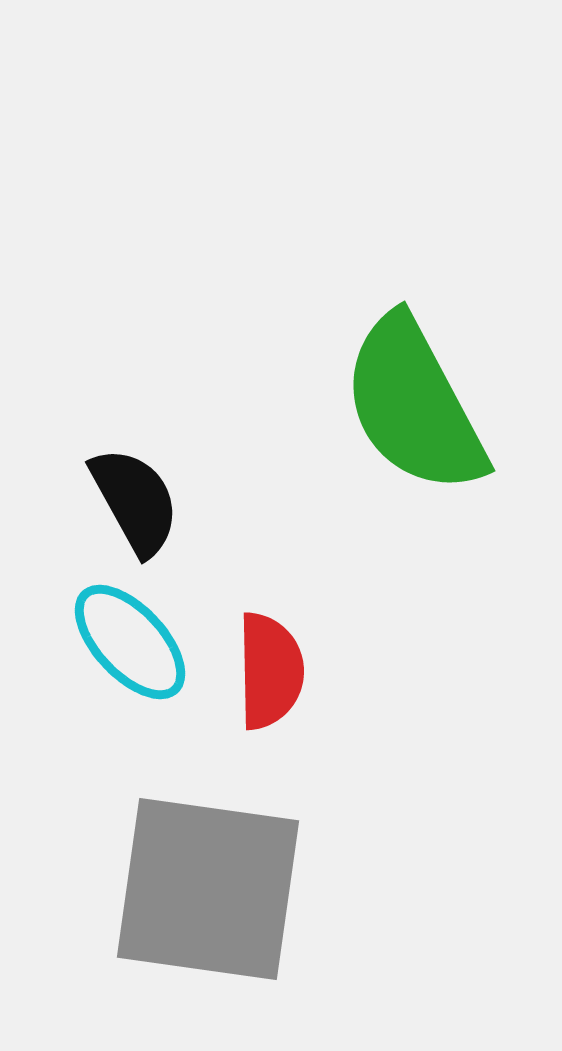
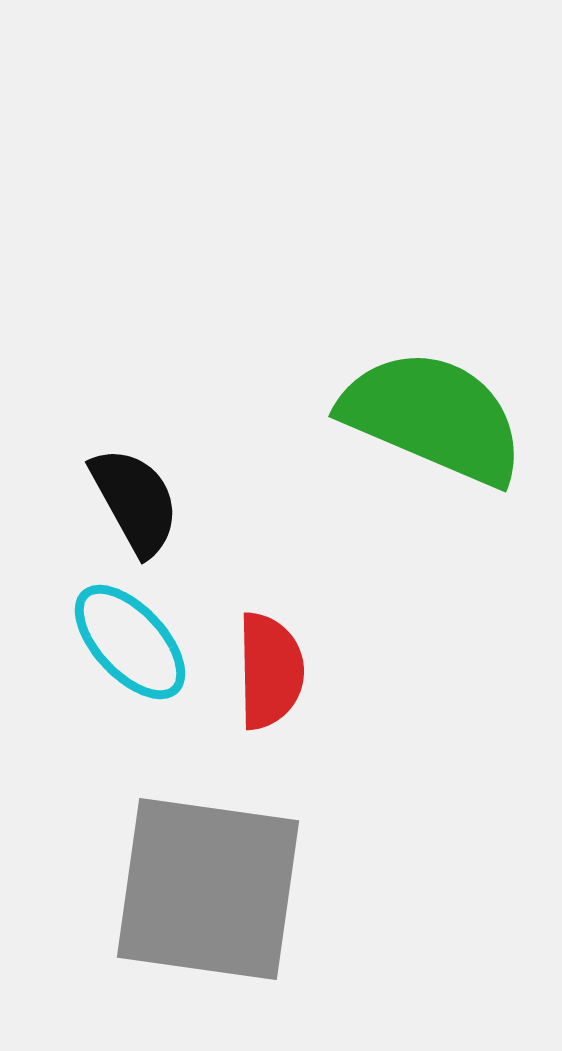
green semicircle: moved 19 px right, 12 px down; rotated 141 degrees clockwise
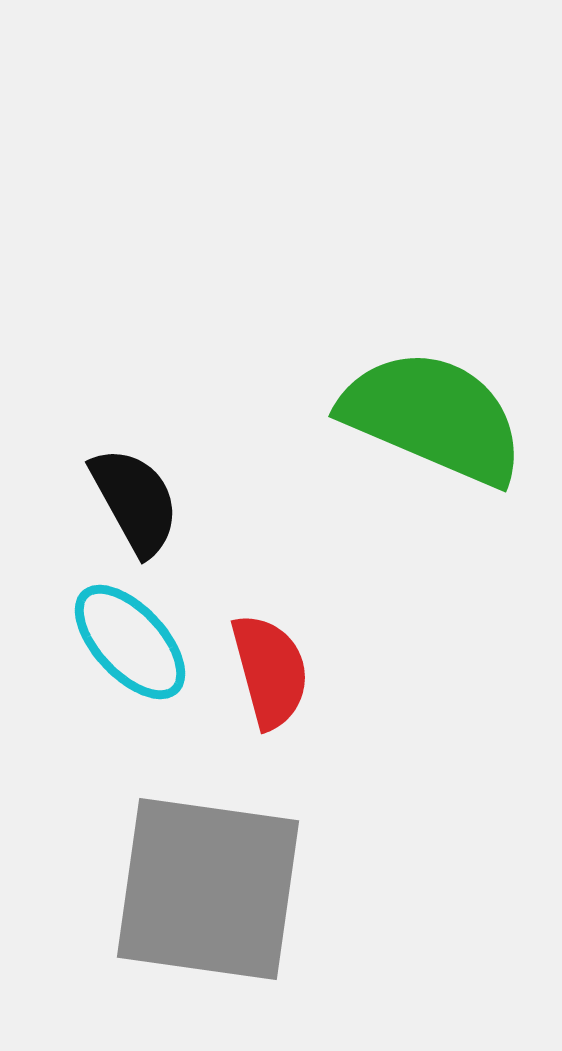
red semicircle: rotated 14 degrees counterclockwise
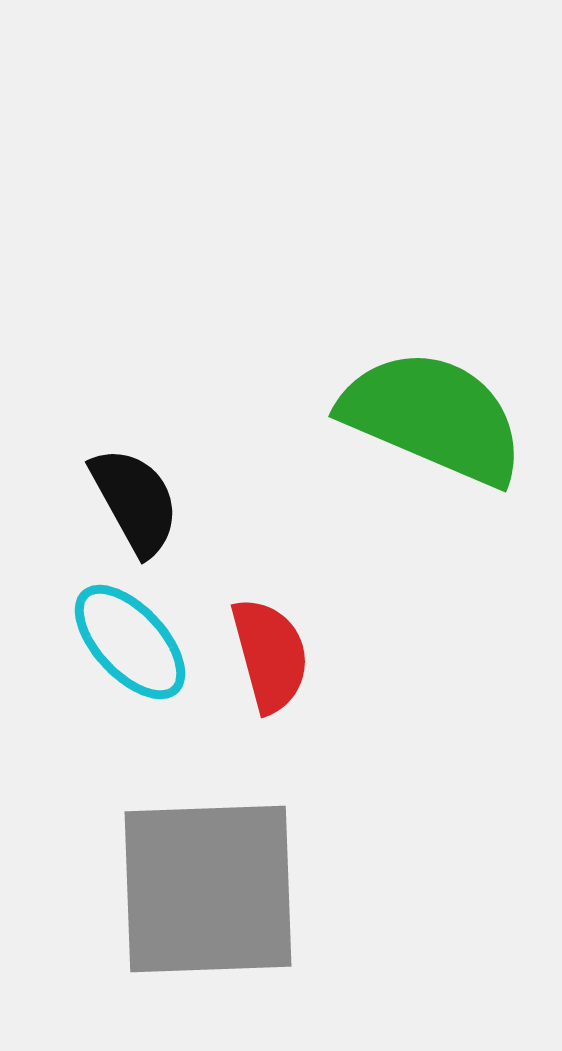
red semicircle: moved 16 px up
gray square: rotated 10 degrees counterclockwise
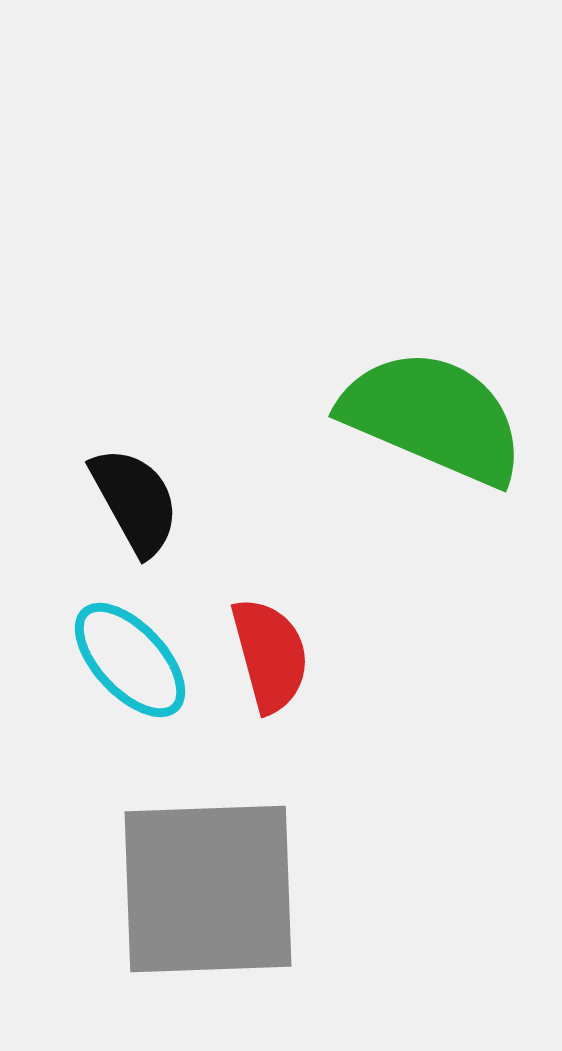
cyan ellipse: moved 18 px down
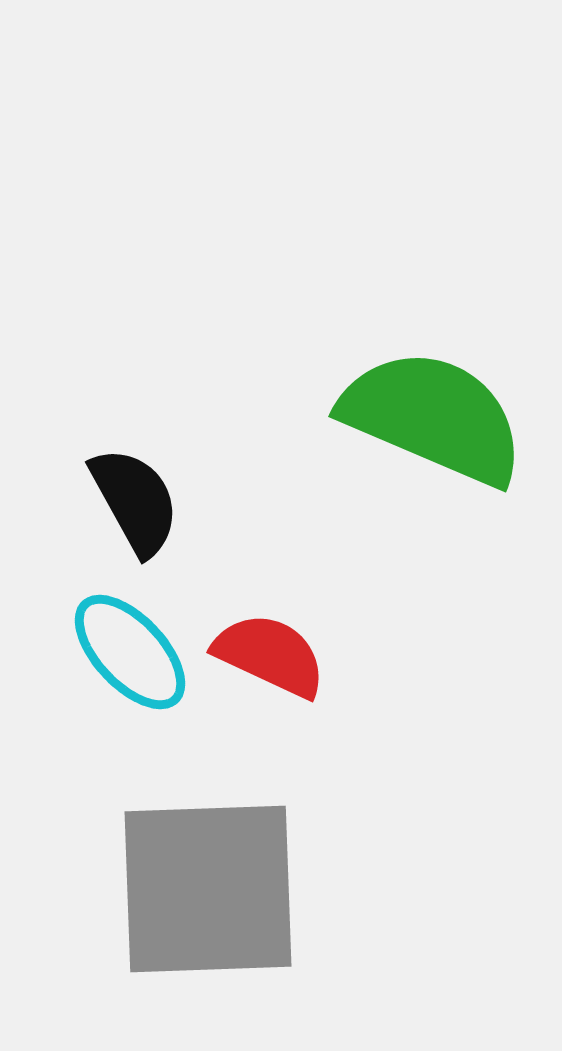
red semicircle: rotated 50 degrees counterclockwise
cyan ellipse: moved 8 px up
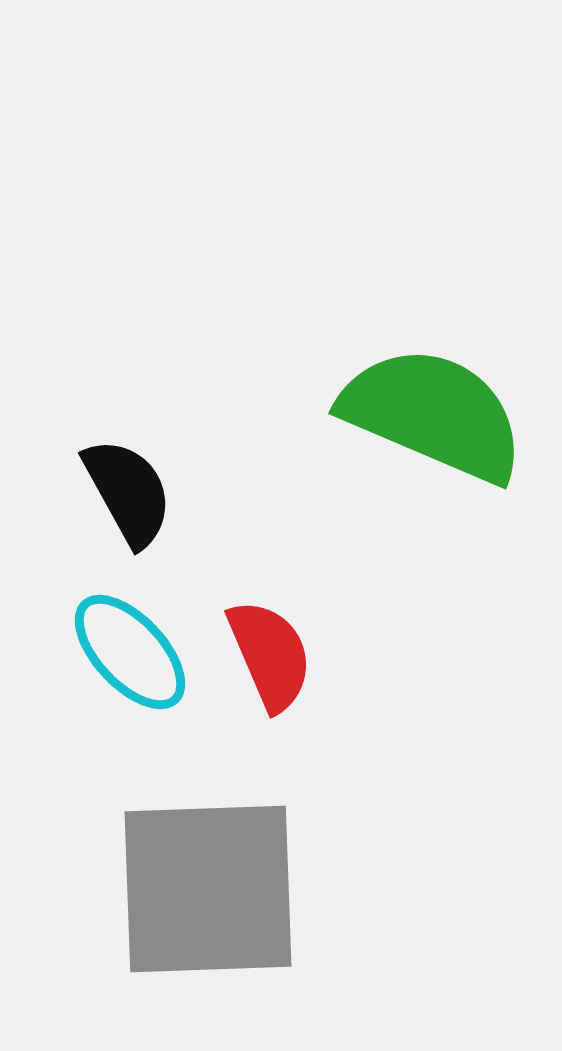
green semicircle: moved 3 px up
black semicircle: moved 7 px left, 9 px up
red semicircle: rotated 42 degrees clockwise
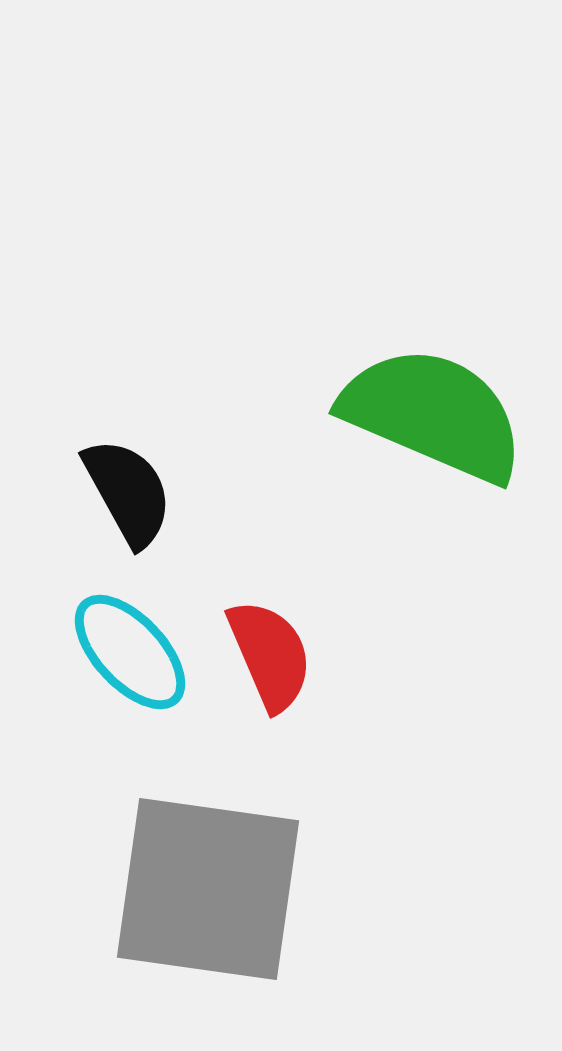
gray square: rotated 10 degrees clockwise
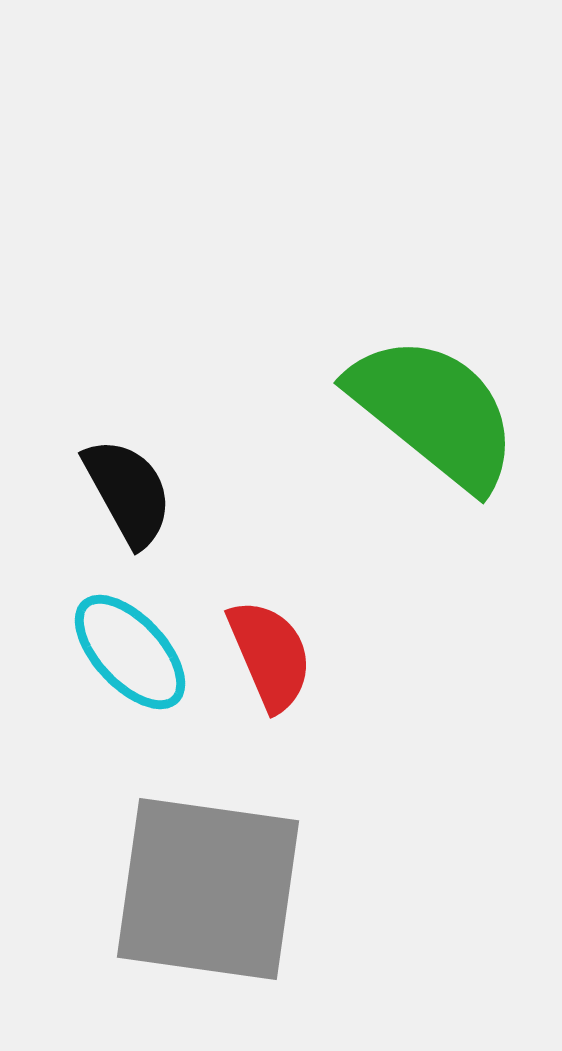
green semicircle: moved 1 px right, 2 px up; rotated 16 degrees clockwise
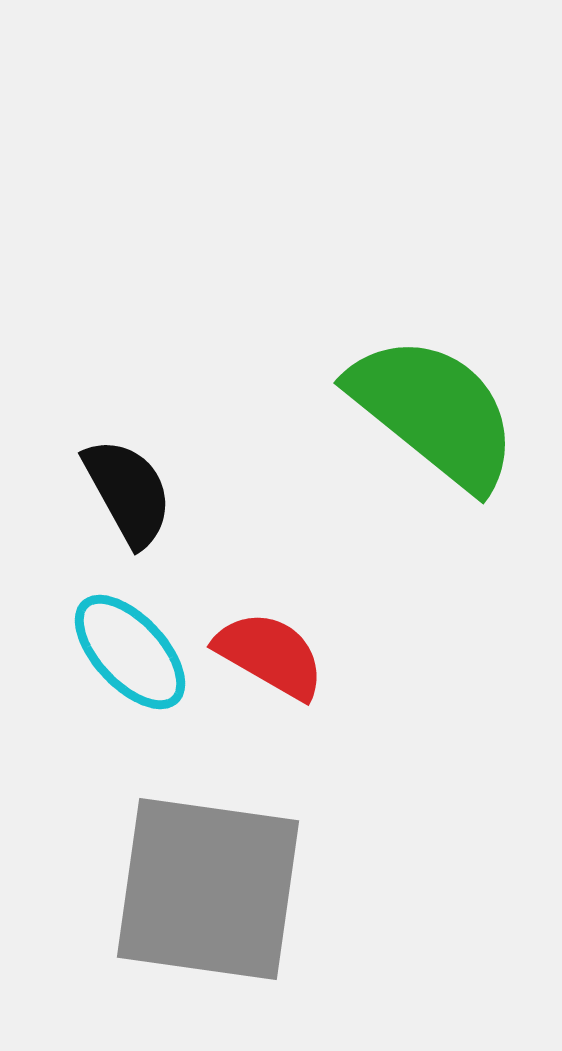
red semicircle: rotated 37 degrees counterclockwise
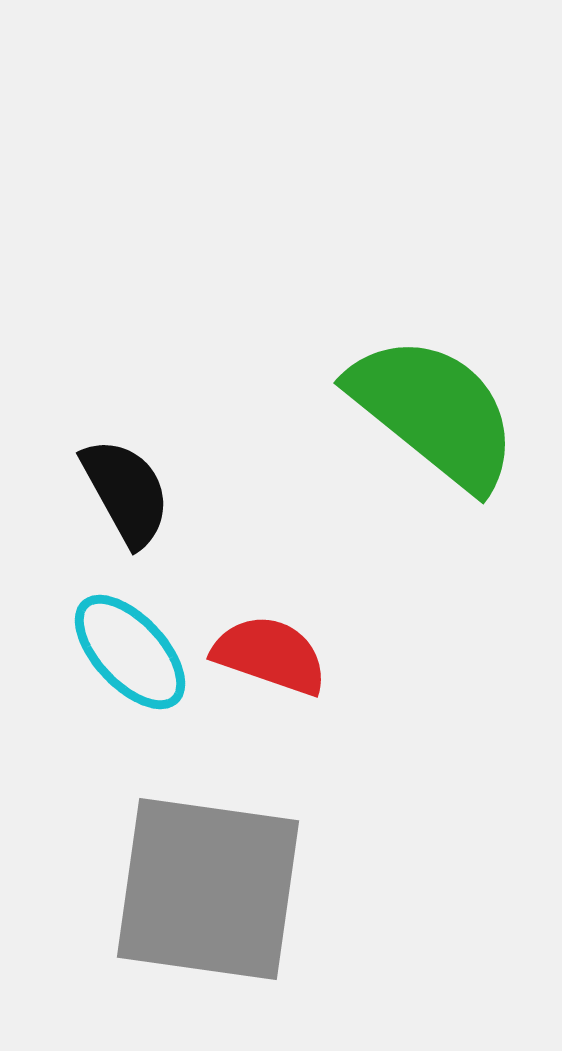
black semicircle: moved 2 px left
red semicircle: rotated 11 degrees counterclockwise
